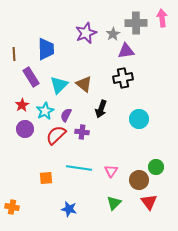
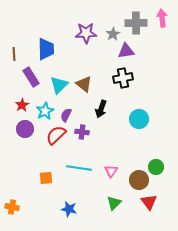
purple star: rotated 20 degrees clockwise
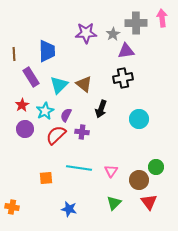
blue trapezoid: moved 1 px right, 2 px down
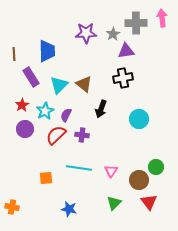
purple cross: moved 3 px down
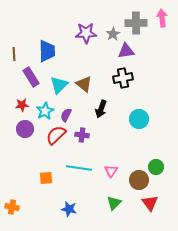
red star: rotated 24 degrees clockwise
red triangle: moved 1 px right, 1 px down
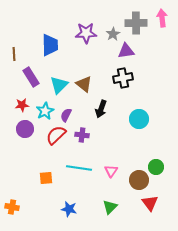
blue trapezoid: moved 3 px right, 6 px up
green triangle: moved 4 px left, 4 px down
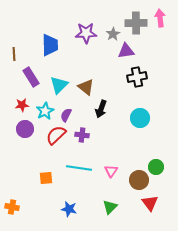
pink arrow: moved 2 px left
black cross: moved 14 px right, 1 px up
brown triangle: moved 2 px right, 3 px down
cyan circle: moved 1 px right, 1 px up
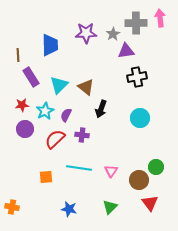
brown line: moved 4 px right, 1 px down
red semicircle: moved 1 px left, 4 px down
orange square: moved 1 px up
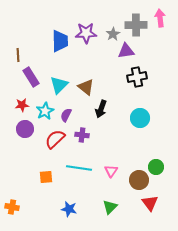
gray cross: moved 2 px down
blue trapezoid: moved 10 px right, 4 px up
